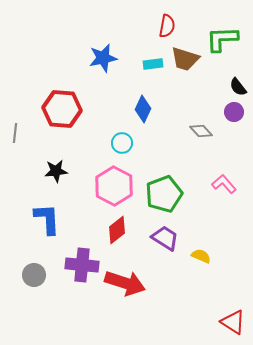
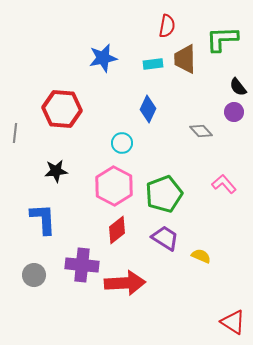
brown trapezoid: rotated 72 degrees clockwise
blue diamond: moved 5 px right
blue L-shape: moved 4 px left
red arrow: rotated 21 degrees counterclockwise
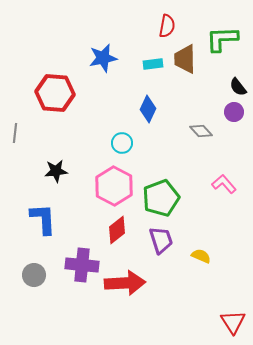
red hexagon: moved 7 px left, 16 px up
green pentagon: moved 3 px left, 4 px down
purple trapezoid: moved 4 px left, 2 px down; rotated 40 degrees clockwise
red triangle: rotated 24 degrees clockwise
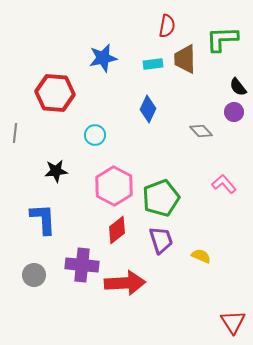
cyan circle: moved 27 px left, 8 px up
